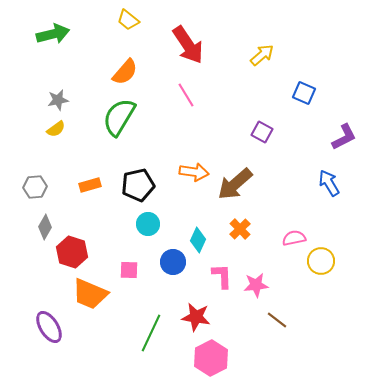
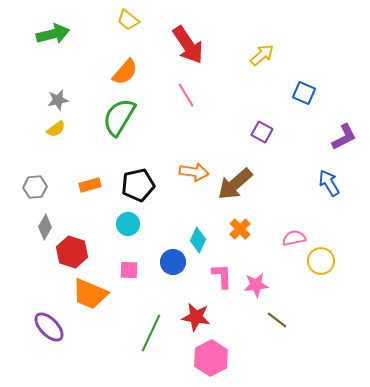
cyan circle: moved 20 px left
purple ellipse: rotated 12 degrees counterclockwise
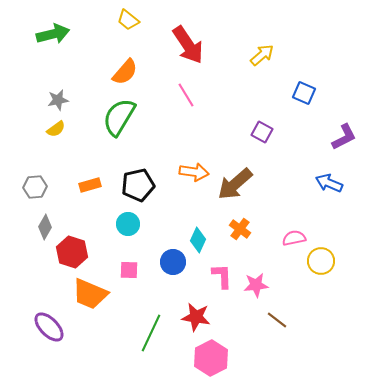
blue arrow: rotated 36 degrees counterclockwise
orange cross: rotated 10 degrees counterclockwise
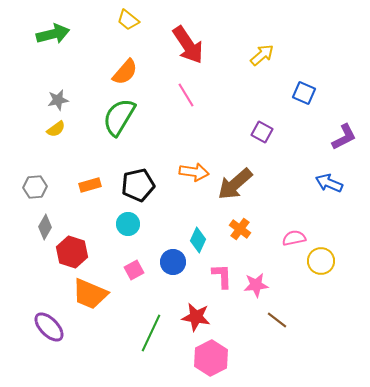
pink square: moved 5 px right; rotated 30 degrees counterclockwise
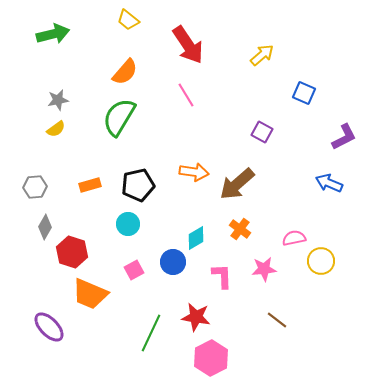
brown arrow: moved 2 px right
cyan diamond: moved 2 px left, 2 px up; rotated 35 degrees clockwise
pink star: moved 8 px right, 16 px up
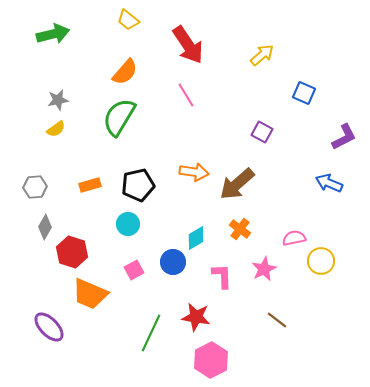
pink star: rotated 20 degrees counterclockwise
pink hexagon: moved 2 px down
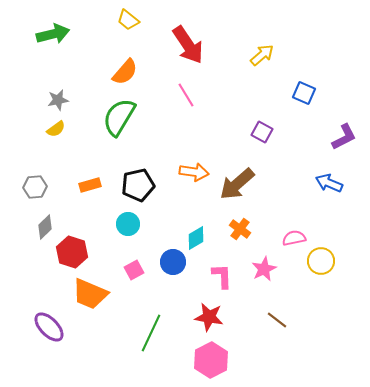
gray diamond: rotated 15 degrees clockwise
red star: moved 13 px right
